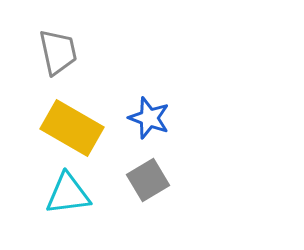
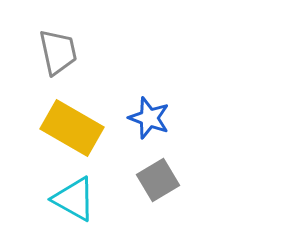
gray square: moved 10 px right
cyan triangle: moved 6 px right, 5 px down; rotated 36 degrees clockwise
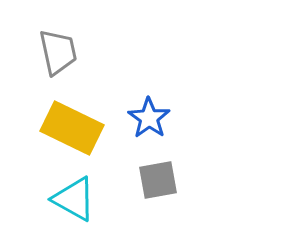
blue star: rotated 15 degrees clockwise
yellow rectangle: rotated 4 degrees counterclockwise
gray square: rotated 21 degrees clockwise
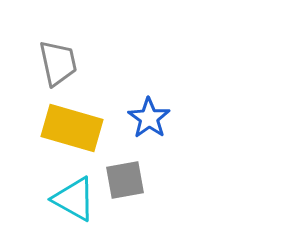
gray trapezoid: moved 11 px down
yellow rectangle: rotated 10 degrees counterclockwise
gray square: moved 33 px left
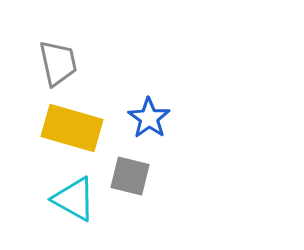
gray square: moved 5 px right, 4 px up; rotated 24 degrees clockwise
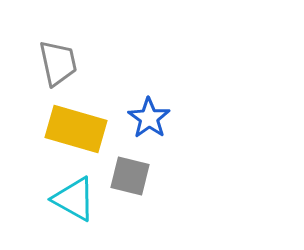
yellow rectangle: moved 4 px right, 1 px down
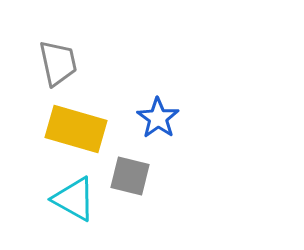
blue star: moved 9 px right
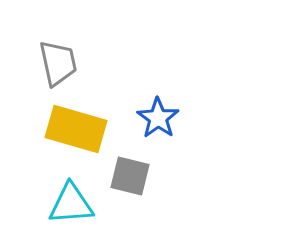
cyan triangle: moved 3 px left, 5 px down; rotated 33 degrees counterclockwise
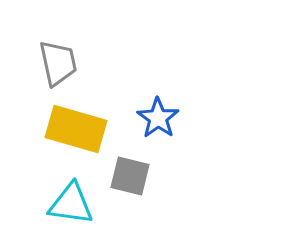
cyan triangle: rotated 12 degrees clockwise
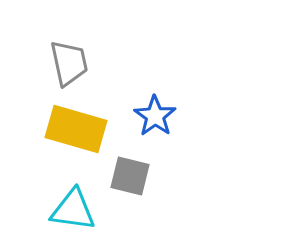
gray trapezoid: moved 11 px right
blue star: moved 3 px left, 2 px up
cyan triangle: moved 2 px right, 6 px down
